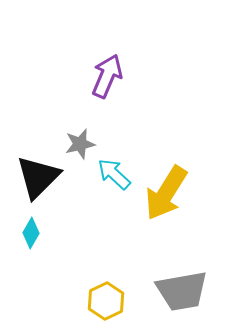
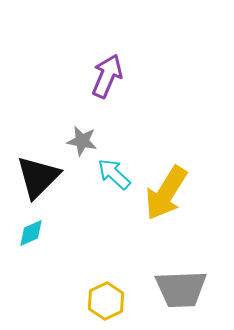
gray star: moved 2 px right, 3 px up; rotated 24 degrees clockwise
cyan diamond: rotated 36 degrees clockwise
gray trapezoid: moved 1 px left, 2 px up; rotated 8 degrees clockwise
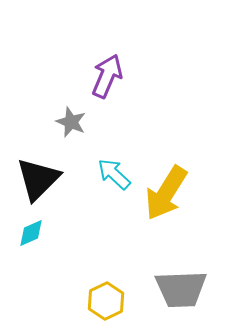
gray star: moved 11 px left, 19 px up; rotated 12 degrees clockwise
black triangle: moved 2 px down
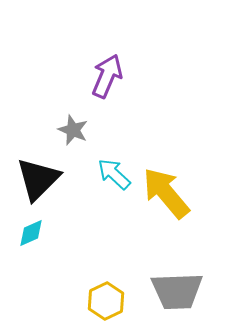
gray star: moved 2 px right, 8 px down
yellow arrow: rotated 108 degrees clockwise
gray trapezoid: moved 4 px left, 2 px down
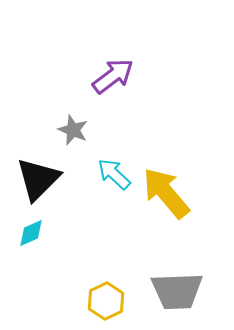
purple arrow: moved 6 px right; rotated 30 degrees clockwise
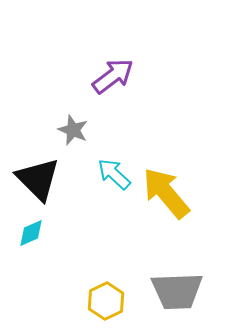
black triangle: rotated 30 degrees counterclockwise
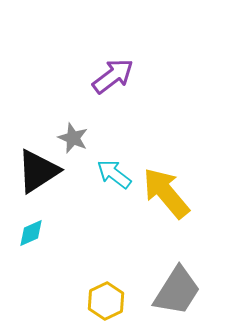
gray star: moved 8 px down
cyan arrow: rotated 6 degrees counterclockwise
black triangle: moved 8 px up; rotated 42 degrees clockwise
gray trapezoid: rotated 56 degrees counterclockwise
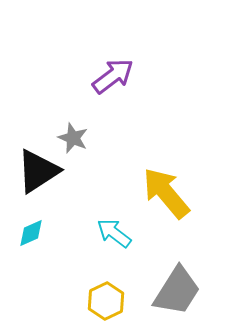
cyan arrow: moved 59 px down
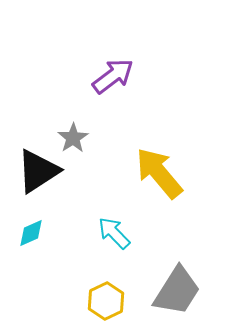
gray star: rotated 16 degrees clockwise
yellow arrow: moved 7 px left, 20 px up
cyan arrow: rotated 9 degrees clockwise
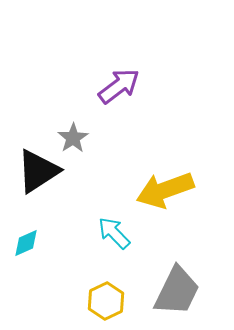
purple arrow: moved 6 px right, 10 px down
yellow arrow: moved 6 px right, 17 px down; rotated 70 degrees counterclockwise
cyan diamond: moved 5 px left, 10 px down
gray trapezoid: rotated 6 degrees counterclockwise
